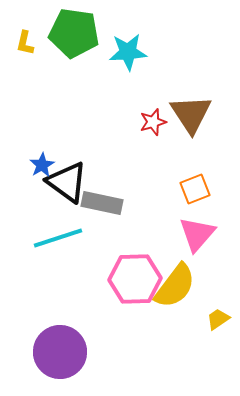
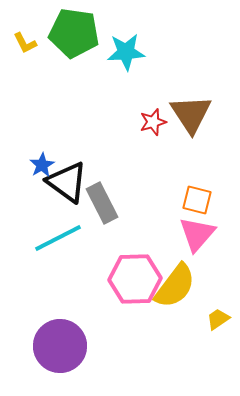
yellow L-shape: rotated 40 degrees counterclockwise
cyan star: moved 2 px left
orange square: moved 2 px right, 11 px down; rotated 36 degrees clockwise
gray rectangle: rotated 51 degrees clockwise
cyan line: rotated 9 degrees counterclockwise
purple circle: moved 6 px up
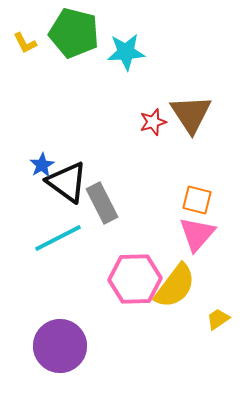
green pentagon: rotated 6 degrees clockwise
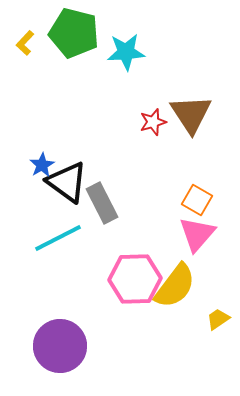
yellow L-shape: rotated 70 degrees clockwise
orange square: rotated 16 degrees clockwise
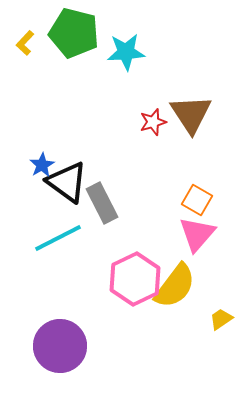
pink hexagon: rotated 24 degrees counterclockwise
yellow trapezoid: moved 3 px right
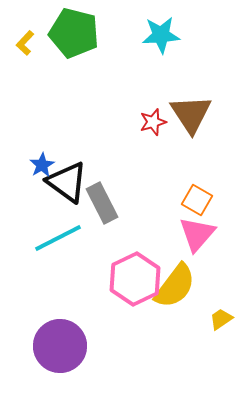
cyan star: moved 35 px right, 17 px up
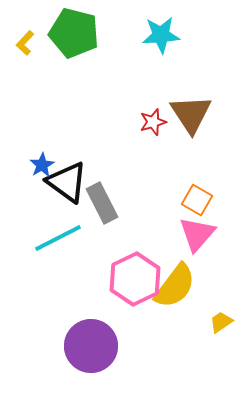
yellow trapezoid: moved 3 px down
purple circle: moved 31 px right
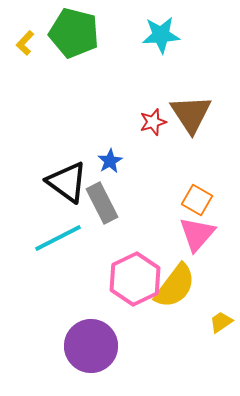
blue star: moved 68 px right, 4 px up
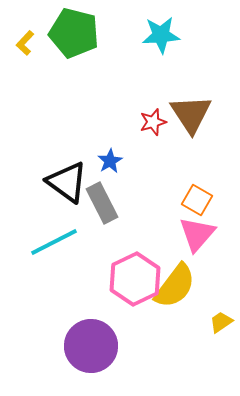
cyan line: moved 4 px left, 4 px down
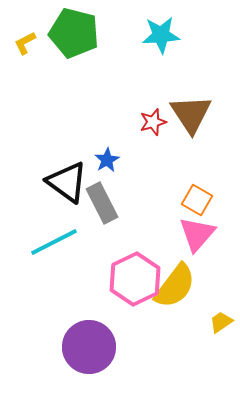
yellow L-shape: rotated 20 degrees clockwise
blue star: moved 3 px left, 1 px up
purple circle: moved 2 px left, 1 px down
